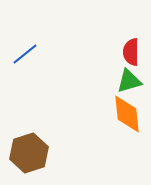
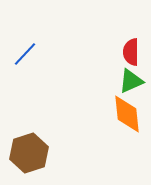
blue line: rotated 8 degrees counterclockwise
green triangle: moved 2 px right; rotated 8 degrees counterclockwise
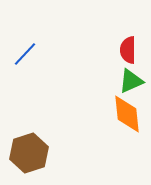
red semicircle: moved 3 px left, 2 px up
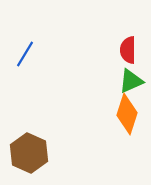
blue line: rotated 12 degrees counterclockwise
orange diamond: rotated 24 degrees clockwise
brown hexagon: rotated 18 degrees counterclockwise
